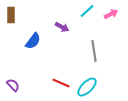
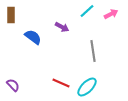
blue semicircle: moved 4 px up; rotated 90 degrees counterclockwise
gray line: moved 1 px left
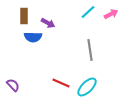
cyan line: moved 1 px right, 1 px down
brown rectangle: moved 13 px right, 1 px down
purple arrow: moved 14 px left, 4 px up
blue semicircle: rotated 144 degrees clockwise
gray line: moved 3 px left, 1 px up
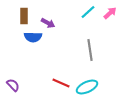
pink arrow: moved 1 px left, 1 px up; rotated 16 degrees counterclockwise
cyan ellipse: rotated 20 degrees clockwise
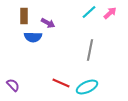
cyan line: moved 1 px right
gray line: rotated 20 degrees clockwise
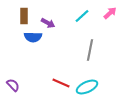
cyan line: moved 7 px left, 4 px down
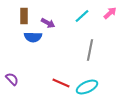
purple semicircle: moved 1 px left, 6 px up
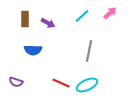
brown rectangle: moved 1 px right, 3 px down
blue semicircle: moved 13 px down
gray line: moved 1 px left, 1 px down
purple semicircle: moved 4 px right, 3 px down; rotated 152 degrees clockwise
cyan ellipse: moved 2 px up
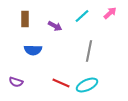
purple arrow: moved 7 px right, 3 px down
